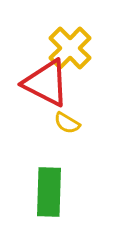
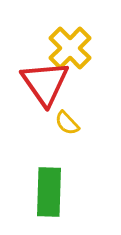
red triangle: moved 1 px left; rotated 28 degrees clockwise
yellow semicircle: rotated 16 degrees clockwise
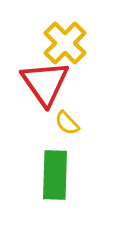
yellow cross: moved 5 px left, 5 px up
green rectangle: moved 6 px right, 17 px up
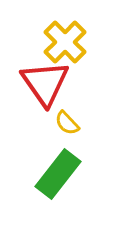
yellow cross: moved 1 px up
green rectangle: moved 3 px right, 1 px up; rotated 36 degrees clockwise
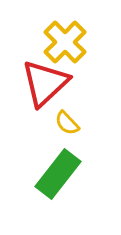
red triangle: rotated 22 degrees clockwise
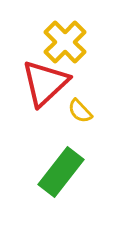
yellow semicircle: moved 13 px right, 12 px up
green rectangle: moved 3 px right, 2 px up
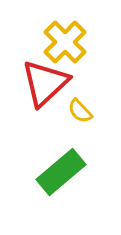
green rectangle: rotated 12 degrees clockwise
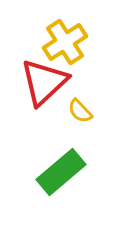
yellow cross: rotated 12 degrees clockwise
red triangle: moved 1 px left, 1 px up
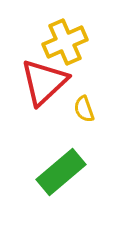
yellow cross: rotated 9 degrees clockwise
yellow semicircle: moved 4 px right, 2 px up; rotated 24 degrees clockwise
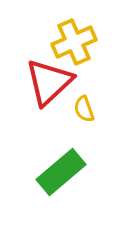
yellow cross: moved 9 px right
red triangle: moved 5 px right
